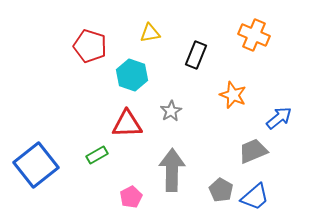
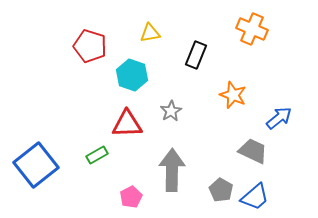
orange cross: moved 2 px left, 6 px up
gray trapezoid: rotated 48 degrees clockwise
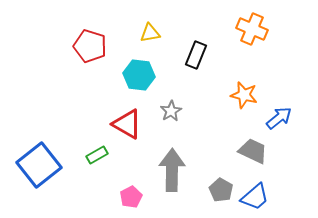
cyan hexagon: moved 7 px right; rotated 12 degrees counterclockwise
orange star: moved 11 px right; rotated 8 degrees counterclockwise
red triangle: rotated 32 degrees clockwise
blue square: moved 3 px right
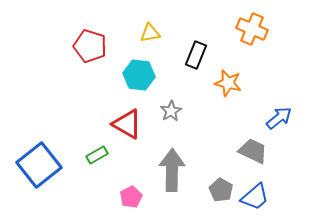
orange star: moved 16 px left, 12 px up
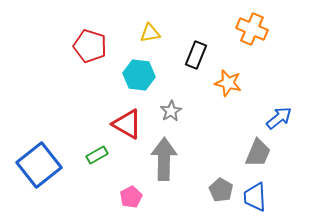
gray trapezoid: moved 5 px right, 2 px down; rotated 88 degrees clockwise
gray arrow: moved 8 px left, 11 px up
blue trapezoid: rotated 128 degrees clockwise
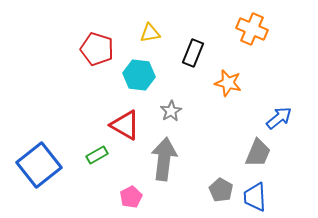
red pentagon: moved 7 px right, 3 px down
black rectangle: moved 3 px left, 2 px up
red triangle: moved 2 px left, 1 px down
gray arrow: rotated 6 degrees clockwise
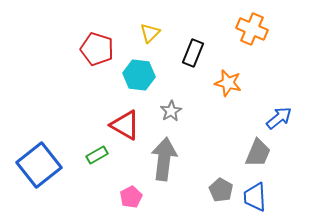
yellow triangle: rotated 35 degrees counterclockwise
